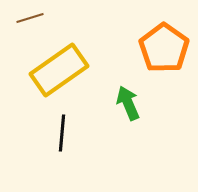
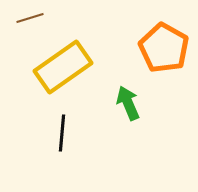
orange pentagon: rotated 6 degrees counterclockwise
yellow rectangle: moved 4 px right, 3 px up
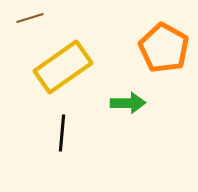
green arrow: rotated 112 degrees clockwise
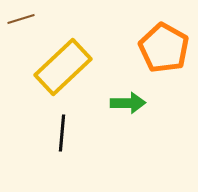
brown line: moved 9 px left, 1 px down
yellow rectangle: rotated 8 degrees counterclockwise
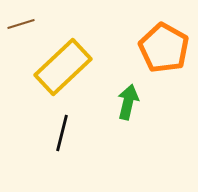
brown line: moved 5 px down
green arrow: moved 1 px up; rotated 76 degrees counterclockwise
black line: rotated 9 degrees clockwise
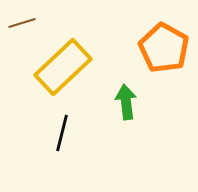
brown line: moved 1 px right, 1 px up
green arrow: moved 2 px left; rotated 20 degrees counterclockwise
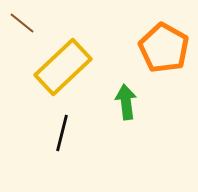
brown line: rotated 56 degrees clockwise
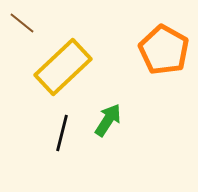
orange pentagon: moved 2 px down
green arrow: moved 18 px left, 18 px down; rotated 40 degrees clockwise
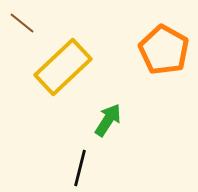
black line: moved 18 px right, 35 px down
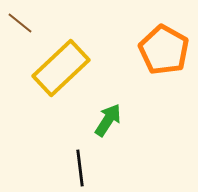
brown line: moved 2 px left
yellow rectangle: moved 2 px left, 1 px down
black line: rotated 21 degrees counterclockwise
